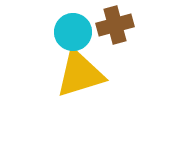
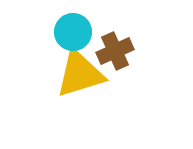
brown cross: moved 26 px down; rotated 9 degrees counterclockwise
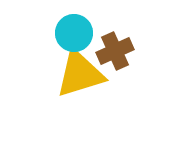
cyan circle: moved 1 px right, 1 px down
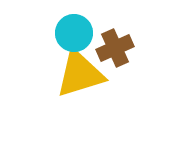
brown cross: moved 3 px up
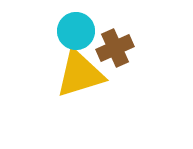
cyan circle: moved 2 px right, 2 px up
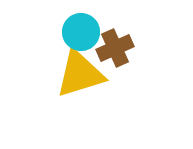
cyan circle: moved 5 px right, 1 px down
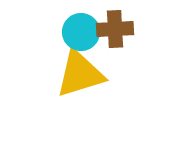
brown cross: moved 19 px up; rotated 21 degrees clockwise
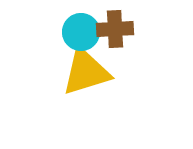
yellow triangle: moved 6 px right, 2 px up
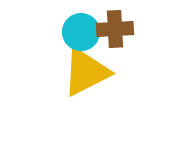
yellow triangle: rotated 10 degrees counterclockwise
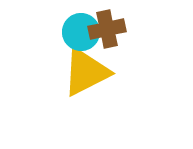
brown cross: moved 8 px left; rotated 9 degrees counterclockwise
